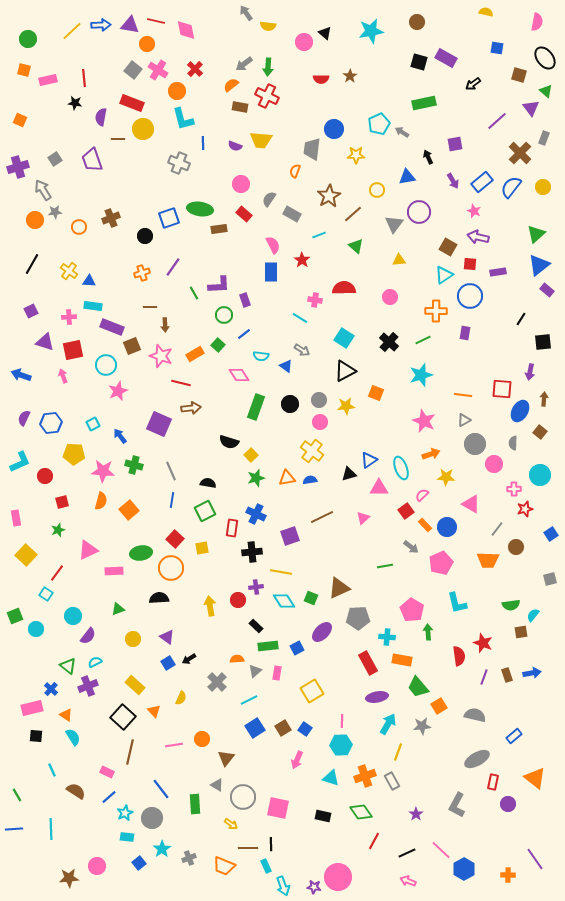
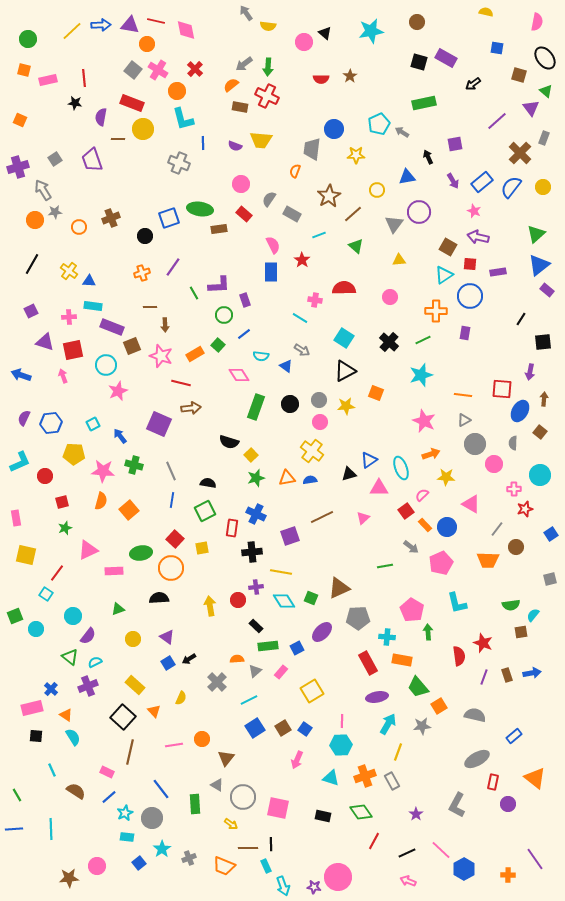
green star at (58, 530): moved 7 px right, 2 px up
yellow square at (26, 555): rotated 30 degrees counterclockwise
green triangle at (68, 666): moved 2 px right, 9 px up
pink rectangle at (277, 673): moved 4 px right, 1 px up; rotated 32 degrees clockwise
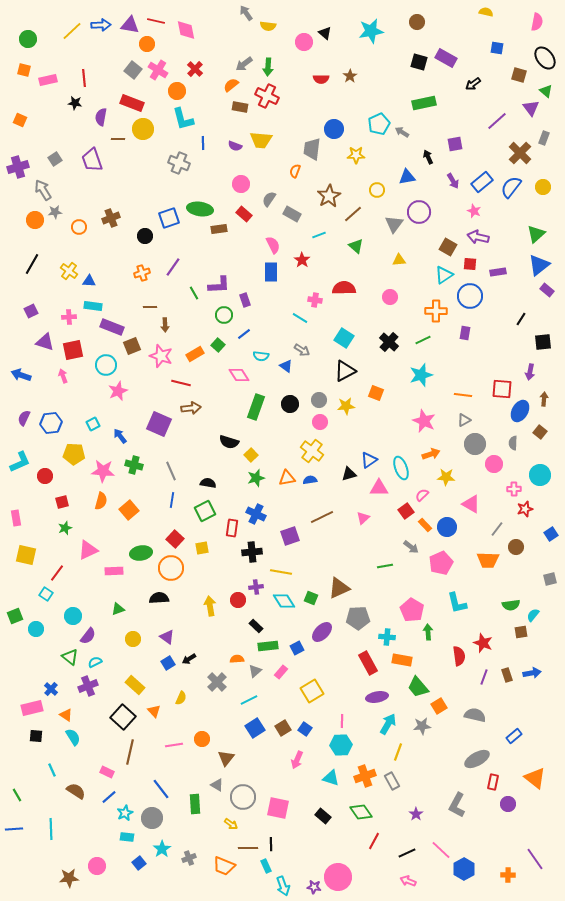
black rectangle at (323, 816): rotated 28 degrees clockwise
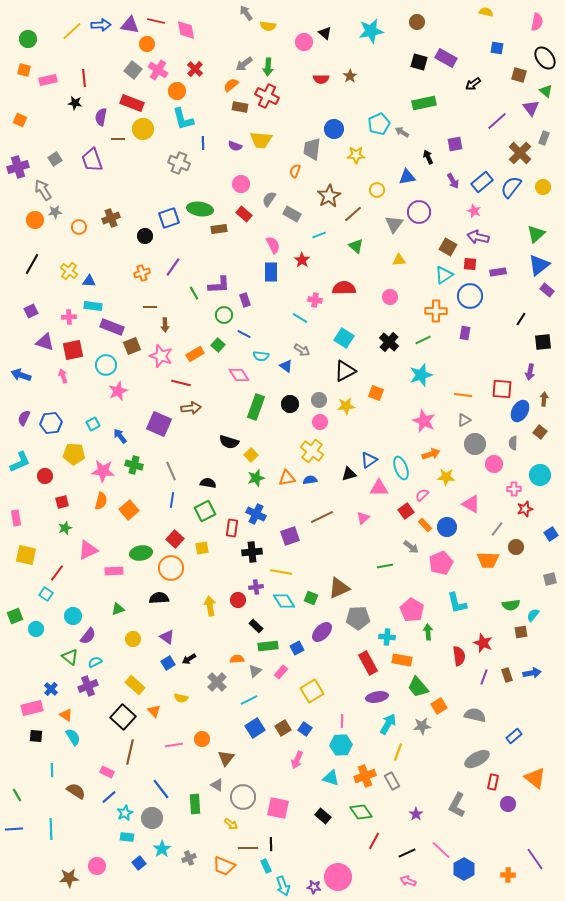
blue line at (244, 334): rotated 64 degrees clockwise
yellow semicircle at (181, 698): rotated 80 degrees clockwise
cyan line at (52, 770): rotated 24 degrees clockwise
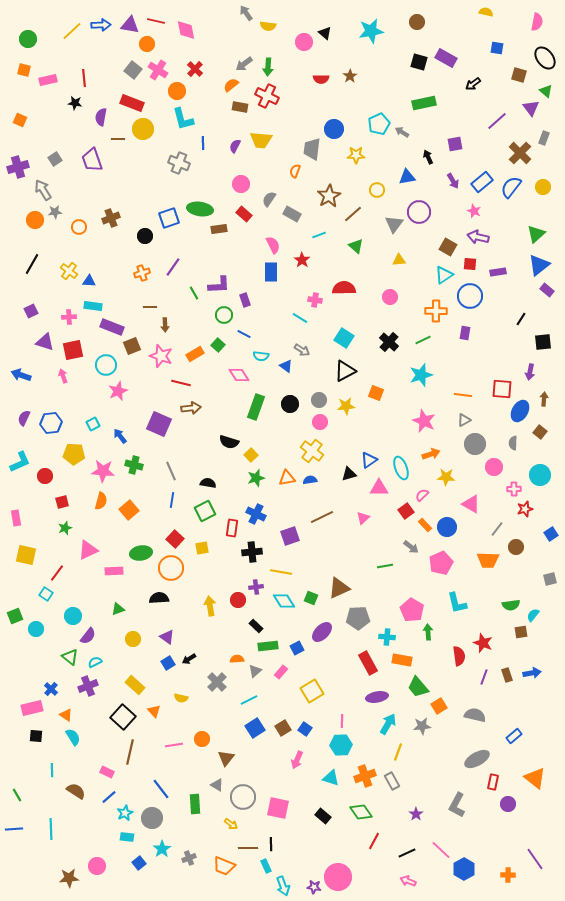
purple semicircle at (235, 146): rotated 96 degrees clockwise
pink circle at (494, 464): moved 3 px down
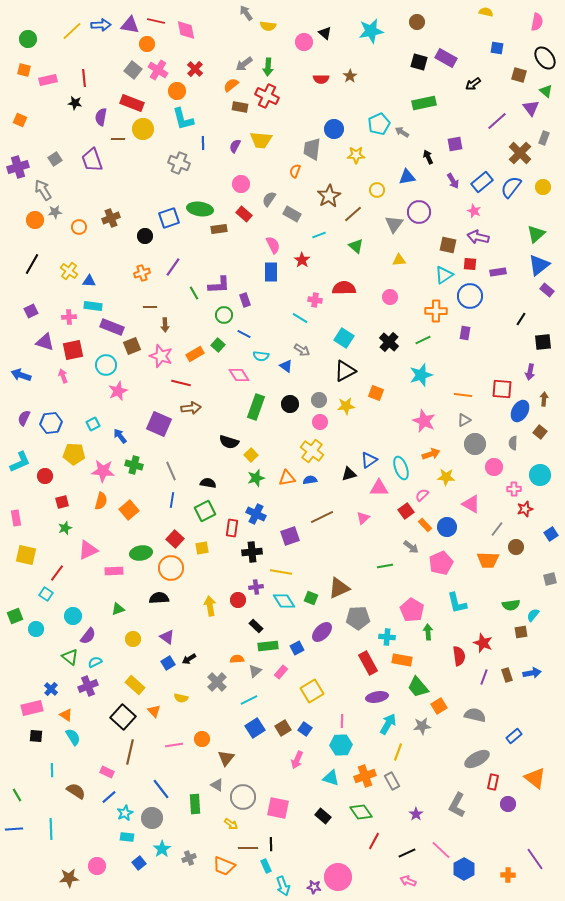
brown square at (448, 247): moved 2 px up; rotated 18 degrees counterclockwise
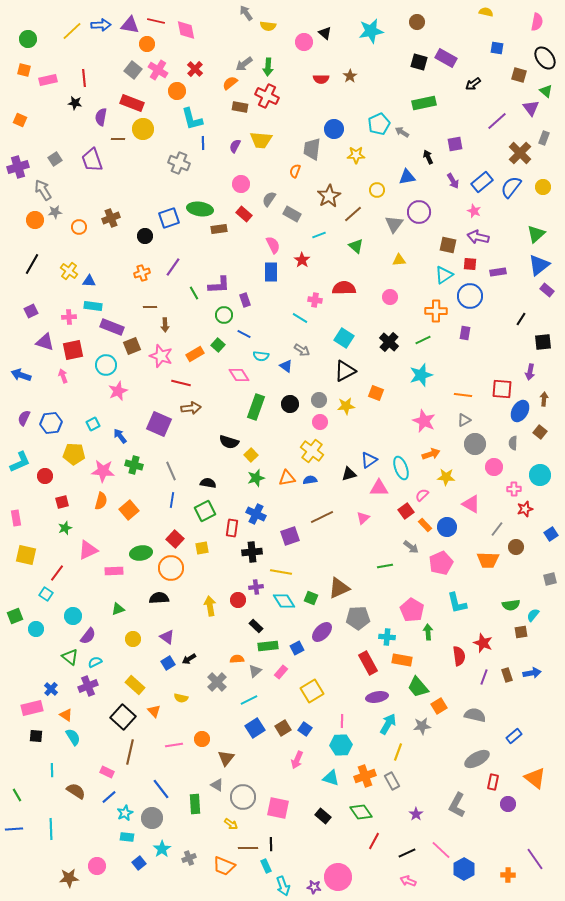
orange semicircle at (231, 85): moved 1 px left, 2 px up
cyan L-shape at (183, 119): moved 9 px right
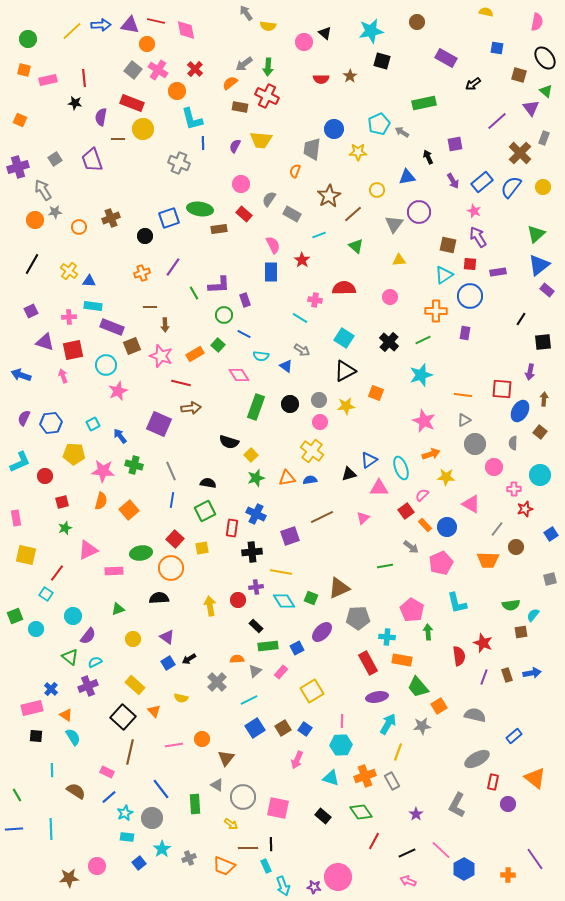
black square at (419, 62): moved 37 px left, 1 px up
yellow star at (356, 155): moved 2 px right, 3 px up
purple arrow at (478, 237): rotated 45 degrees clockwise
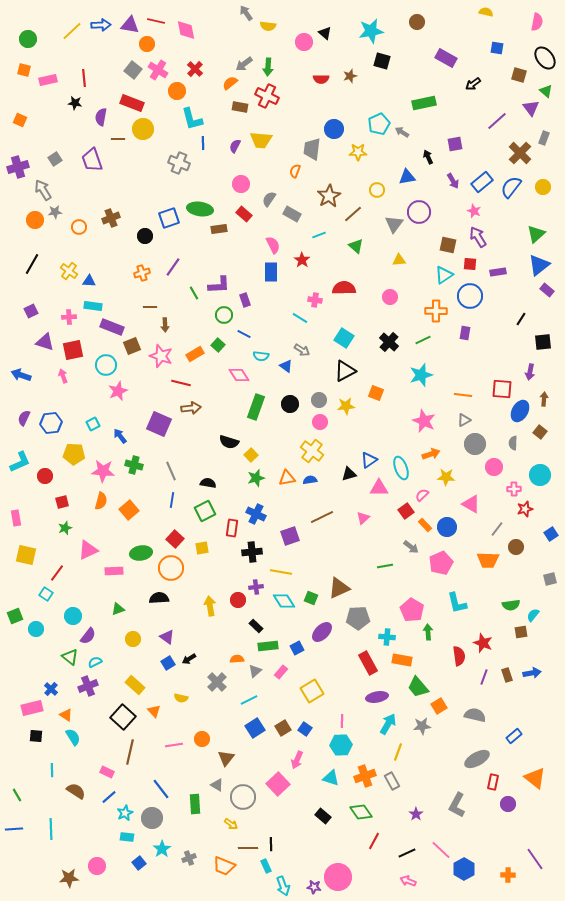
brown star at (350, 76): rotated 16 degrees clockwise
pink square at (278, 808): moved 24 px up; rotated 35 degrees clockwise
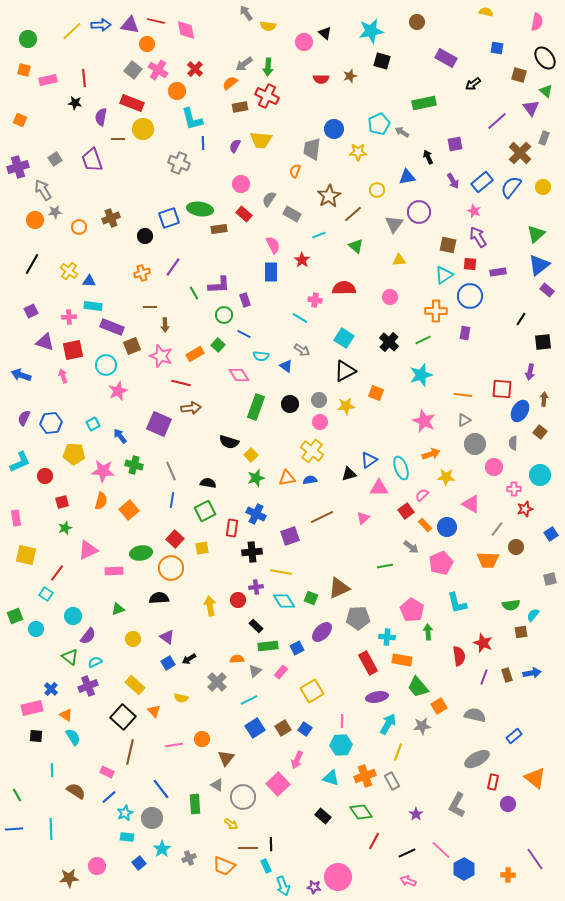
brown rectangle at (240, 107): rotated 21 degrees counterclockwise
